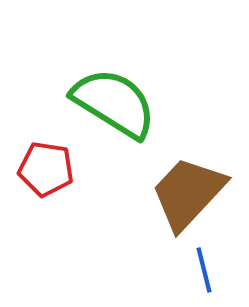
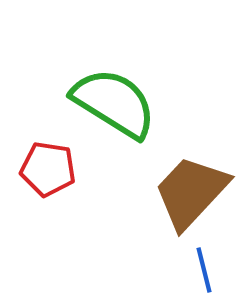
red pentagon: moved 2 px right
brown trapezoid: moved 3 px right, 1 px up
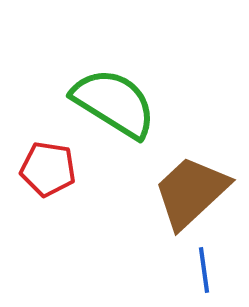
brown trapezoid: rotated 4 degrees clockwise
blue line: rotated 6 degrees clockwise
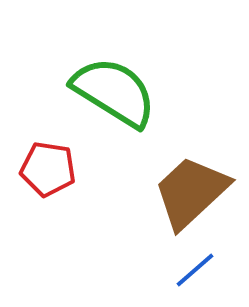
green semicircle: moved 11 px up
blue line: moved 9 px left; rotated 57 degrees clockwise
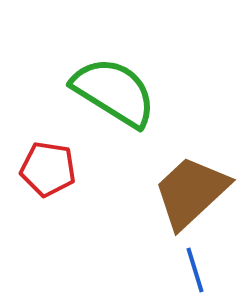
blue line: rotated 66 degrees counterclockwise
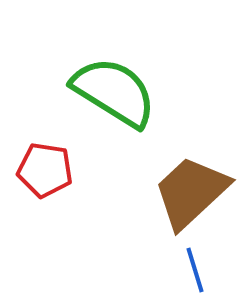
red pentagon: moved 3 px left, 1 px down
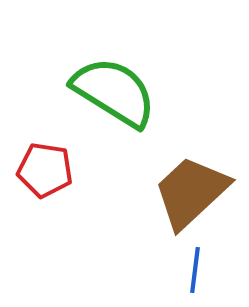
blue line: rotated 24 degrees clockwise
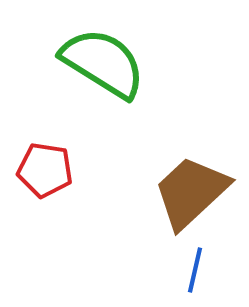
green semicircle: moved 11 px left, 29 px up
blue line: rotated 6 degrees clockwise
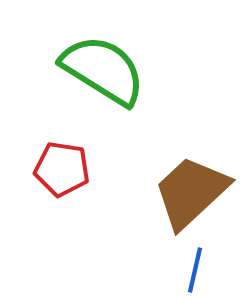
green semicircle: moved 7 px down
red pentagon: moved 17 px right, 1 px up
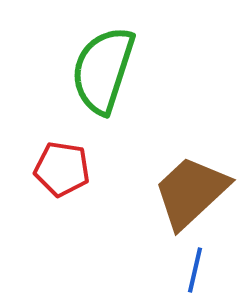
green semicircle: rotated 104 degrees counterclockwise
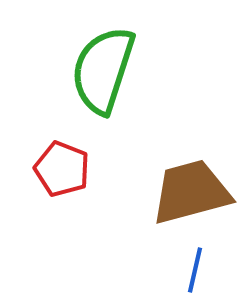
red pentagon: rotated 12 degrees clockwise
brown trapezoid: rotated 28 degrees clockwise
